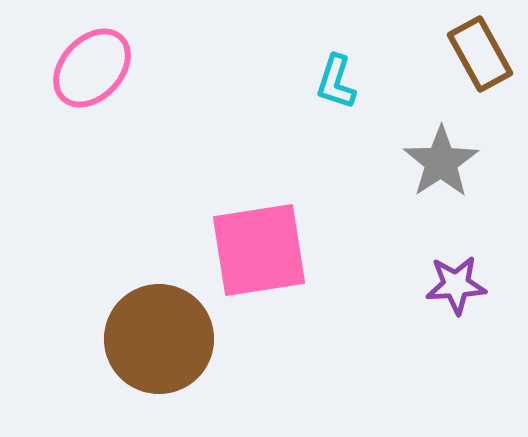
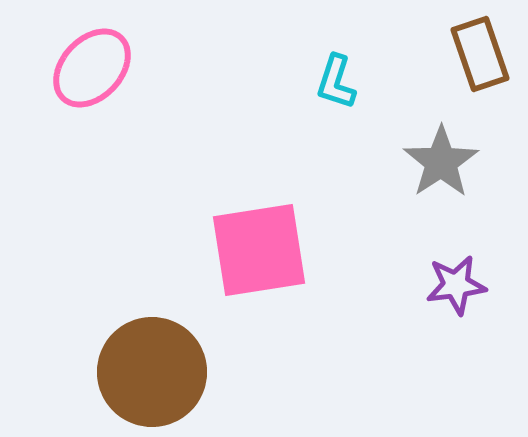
brown rectangle: rotated 10 degrees clockwise
purple star: rotated 4 degrees counterclockwise
brown circle: moved 7 px left, 33 px down
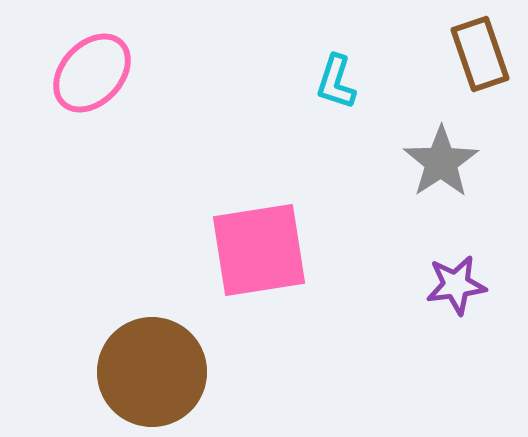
pink ellipse: moved 5 px down
